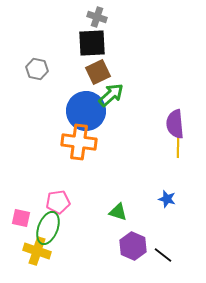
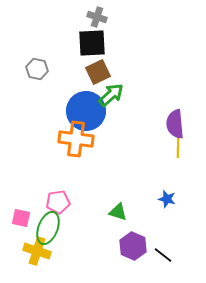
orange cross: moved 3 px left, 3 px up
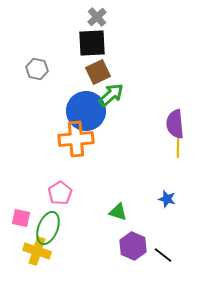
gray cross: rotated 30 degrees clockwise
orange cross: rotated 12 degrees counterclockwise
pink pentagon: moved 2 px right, 9 px up; rotated 25 degrees counterclockwise
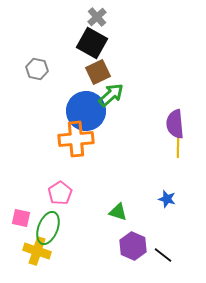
black square: rotated 32 degrees clockwise
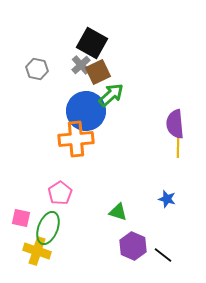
gray cross: moved 16 px left, 48 px down
